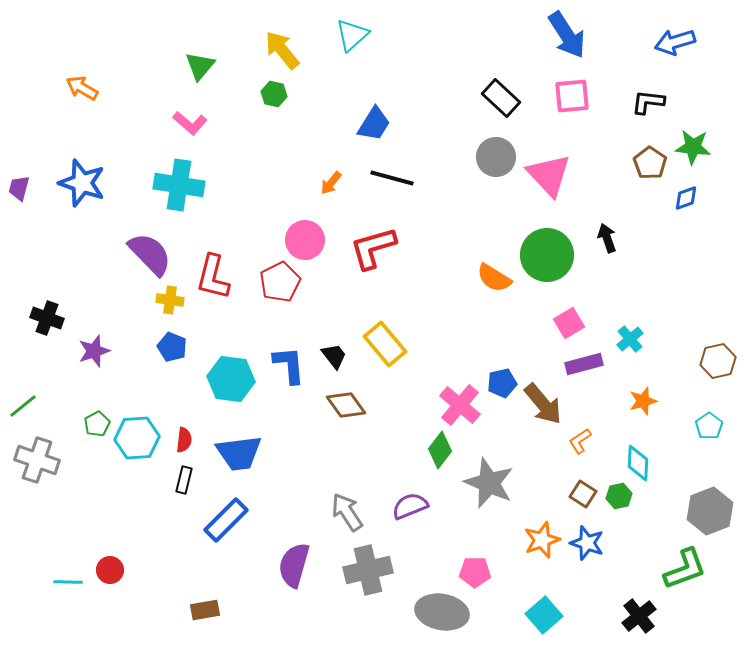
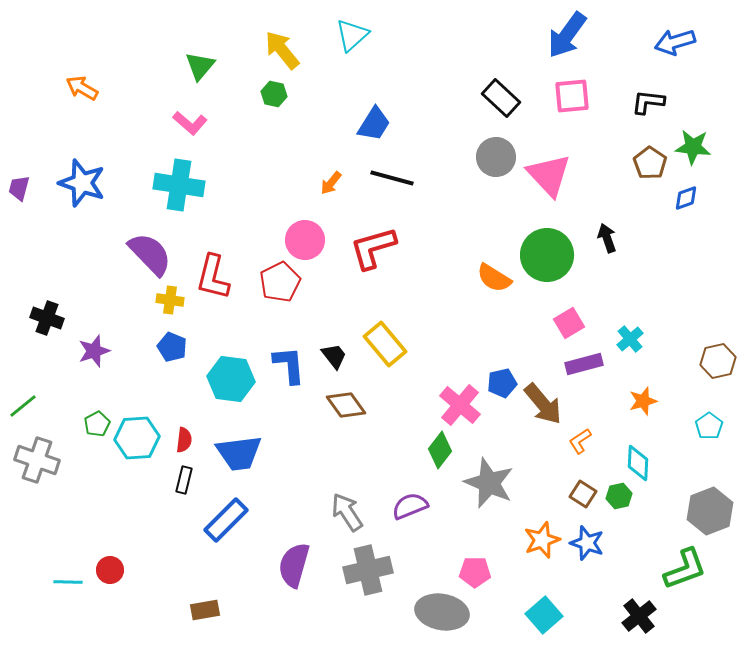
blue arrow at (567, 35): rotated 69 degrees clockwise
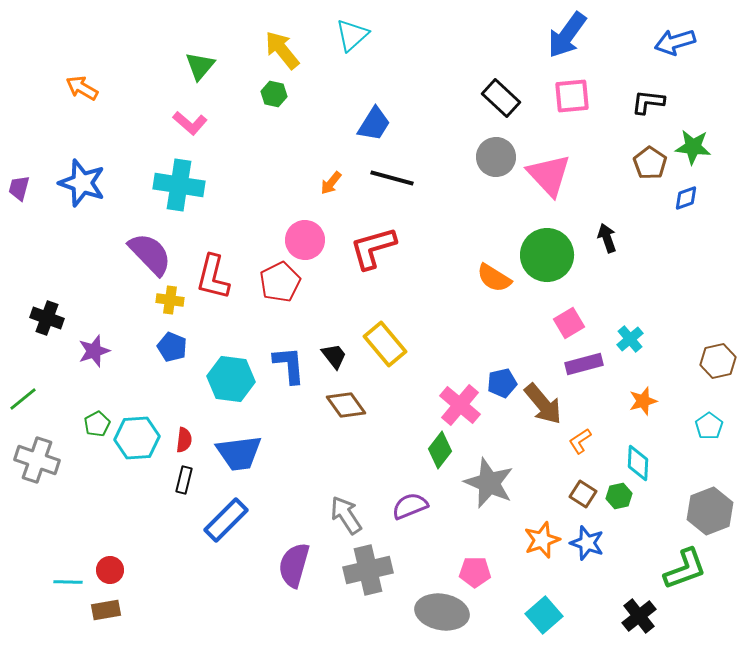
green line at (23, 406): moved 7 px up
gray arrow at (347, 512): moved 1 px left, 3 px down
brown rectangle at (205, 610): moved 99 px left
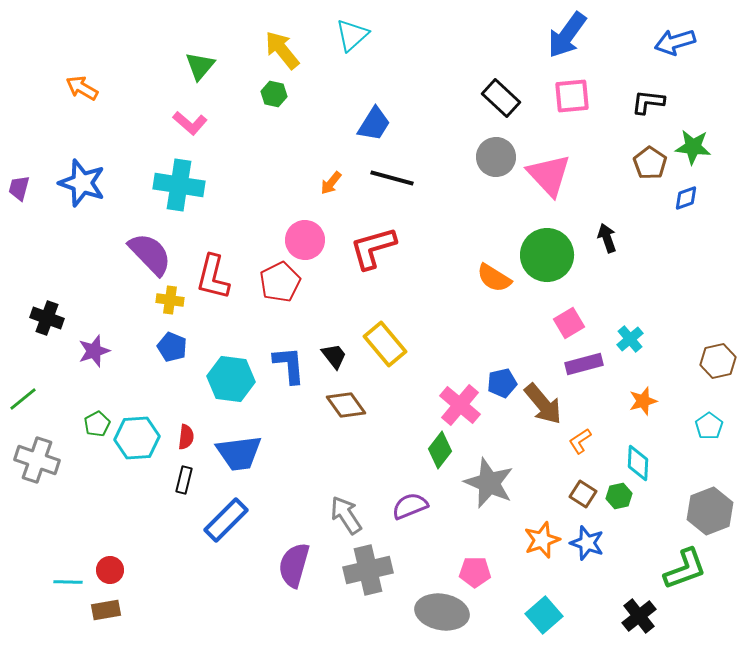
red semicircle at (184, 440): moved 2 px right, 3 px up
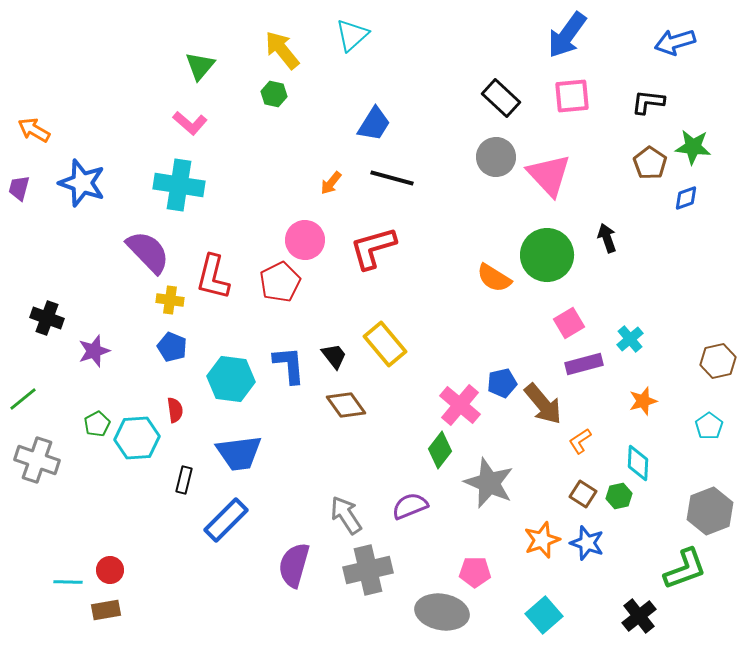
orange arrow at (82, 88): moved 48 px left, 42 px down
purple semicircle at (150, 254): moved 2 px left, 2 px up
red semicircle at (186, 437): moved 11 px left, 27 px up; rotated 15 degrees counterclockwise
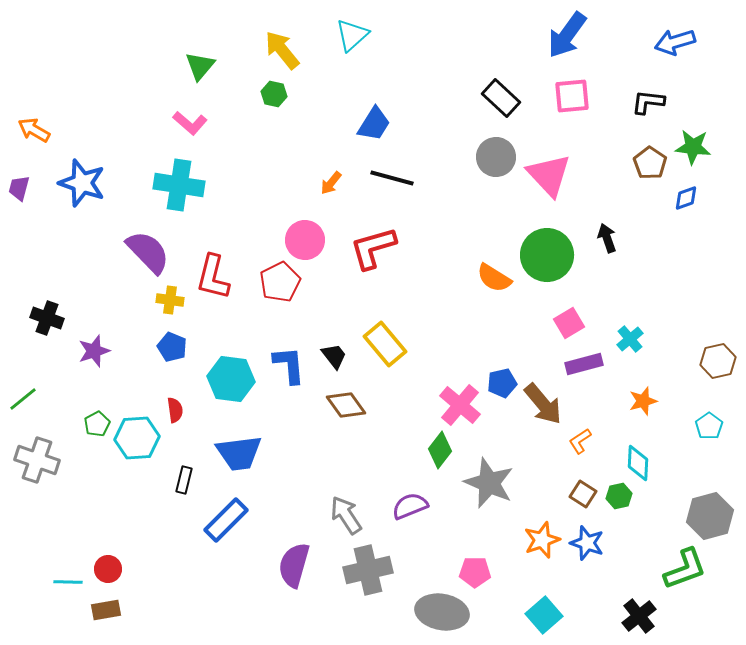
gray hexagon at (710, 511): moved 5 px down; rotated 6 degrees clockwise
red circle at (110, 570): moved 2 px left, 1 px up
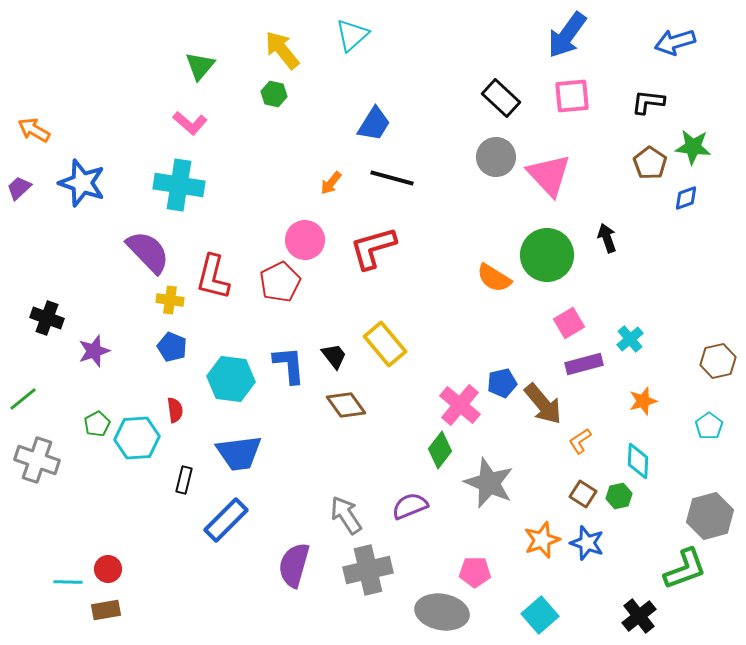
purple trapezoid at (19, 188): rotated 32 degrees clockwise
cyan diamond at (638, 463): moved 2 px up
cyan square at (544, 615): moved 4 px left
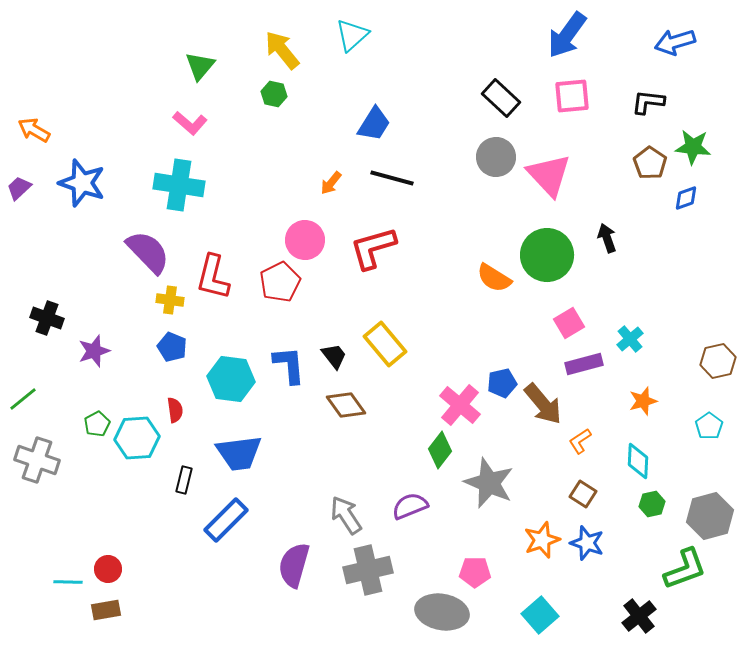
green hexagon at (619, 496): moved 33 px right, 8 px down
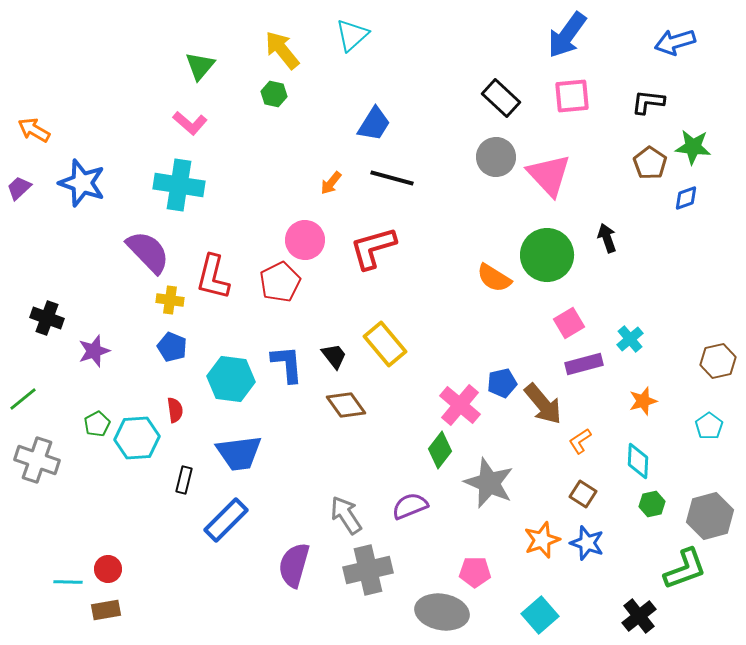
blue L-shape at (289, 365): moved 2 px left, 1 px up
